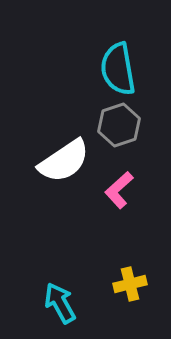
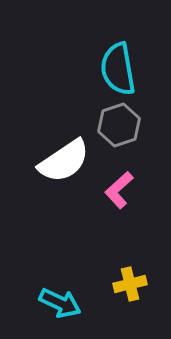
cyan arrow: rotated 144 degrees clockwise
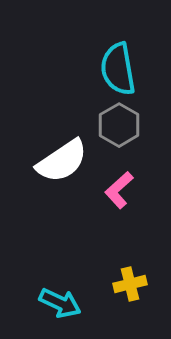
gray hexagon: rotated 12 degrees counterclockwise
white semicircle: moved 2 px left
